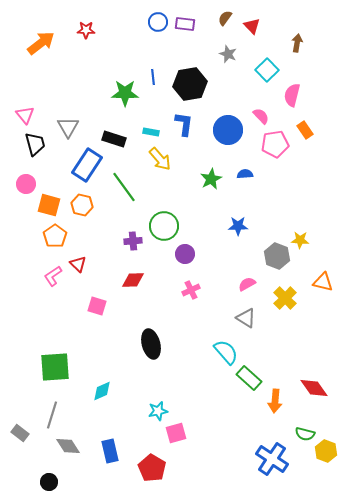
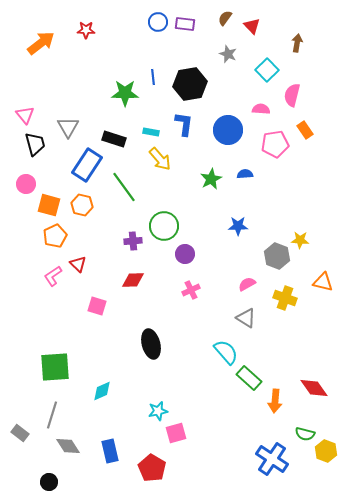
pink semicircle at (261, 116): moved 7 px up; rotated 42 degrees counterclockwise
orange pentagon at (55, 236): rotated 10 degrees clockwise
yellow cross at (285, 298): rotated 25 degrees counterclockwise
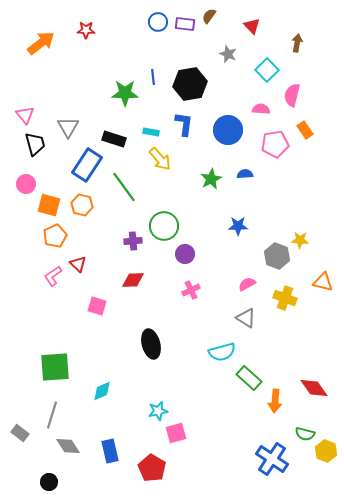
brown semicircle at (225, 18): moved 16 px left, 2 px up
cyan semicircle at (226, 352): moved 4 px left; rotated 116 degrees clockwise
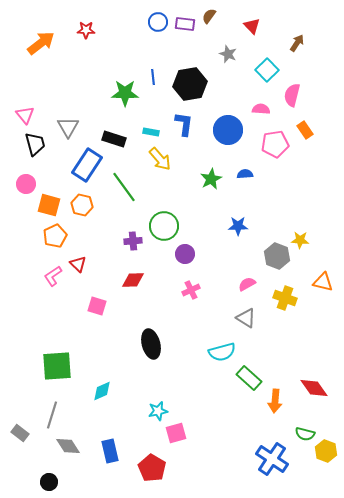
brown arrow at (297, 43): rotated 24 degrees clockwise
green square at (55, 367): moved 2 px right, 1 px up
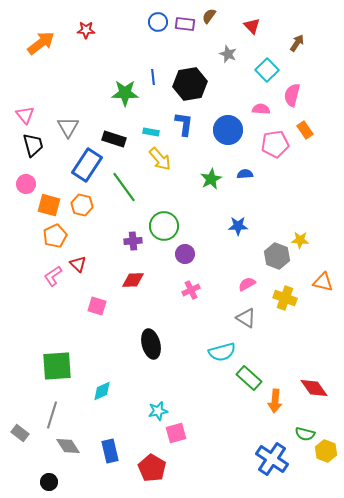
black trapezoid at (35, 144): moved 2 px left, 1 px down
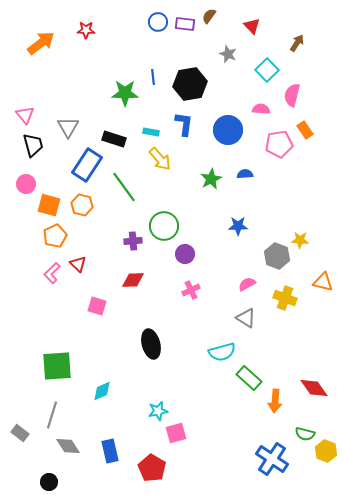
pink pentagon at (275, 144): moved 4 px right
pink L-shape at (53, 276): moved 1 px left, 3 px up; rotated 10 degrees counterclockwise
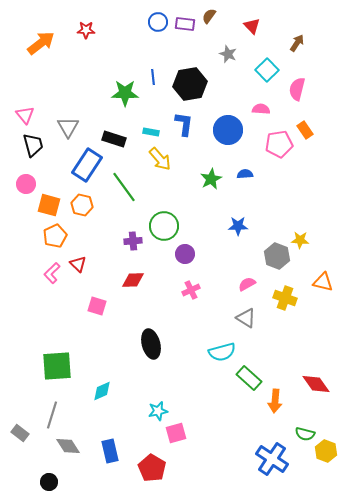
pink semicircle at (292, 95): moved 5 px right, 6 px up
red diamond at (314, 388): moved 2 px right, 4 px up
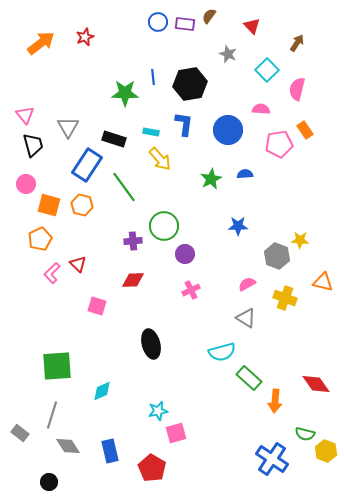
red star at (86, 30): moved 1 px left, 7 px down; rotated 24 degrees counterclockwise
orange pentagon at (55, 236): moved 15 px left, 3 px down
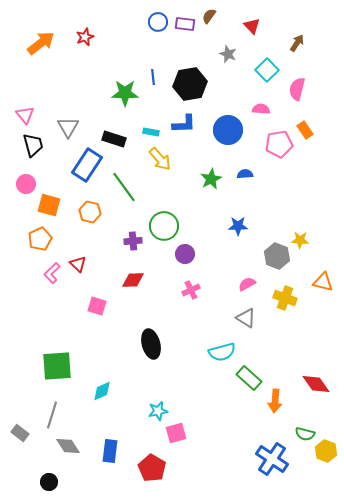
blue L-shape at (184, 124): rotated 80 degrees clockwise
orange hexagon at (82, 205): moved 8 px right, 7 px down
blue rectangle at (110, 451): rotated 20 degrees clockwise
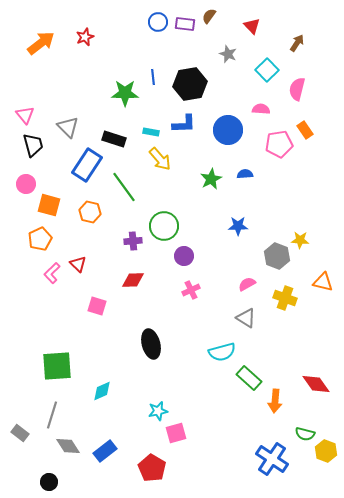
gray triangle at (68, 127): rotated 15 degrees counterclockwise
purple circle at (185, 254): moved 1 px left, 2 px down
blue rectangle at (110, 451): moved 5 px left; rotated 45 degrees clockwise
